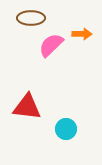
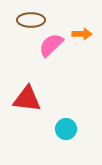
brown ellipse: moved 2 px down
red triangle: moved 8 px up
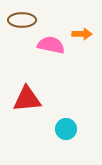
brown ellipse: moved 9 px left
pink semicircle: rotated 56 degrees clockwise
red triangle: rotated 12 degrees counterclockwise
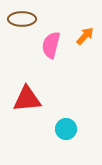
brown ellipse: moved 1 px up
orange arrow: moved 3 px right, 2 px down; rotated 48 degrees counterclockwise
pink semicircle: rotated 88 degrees counterclockwise
